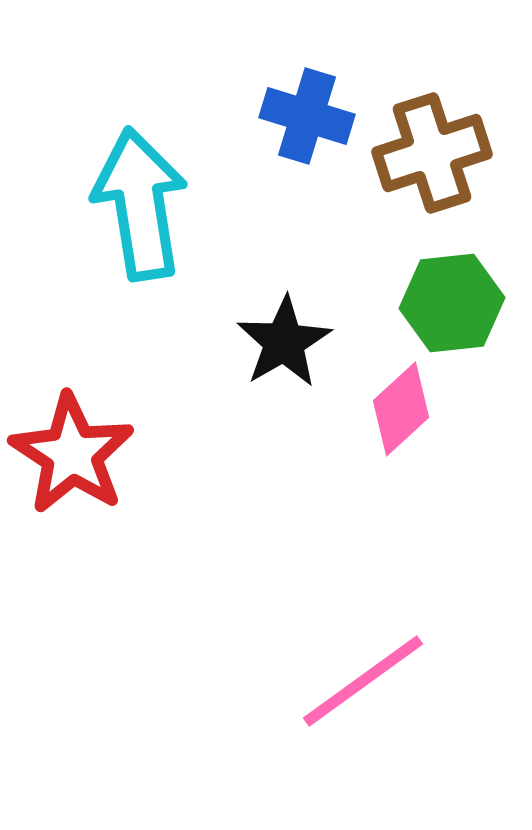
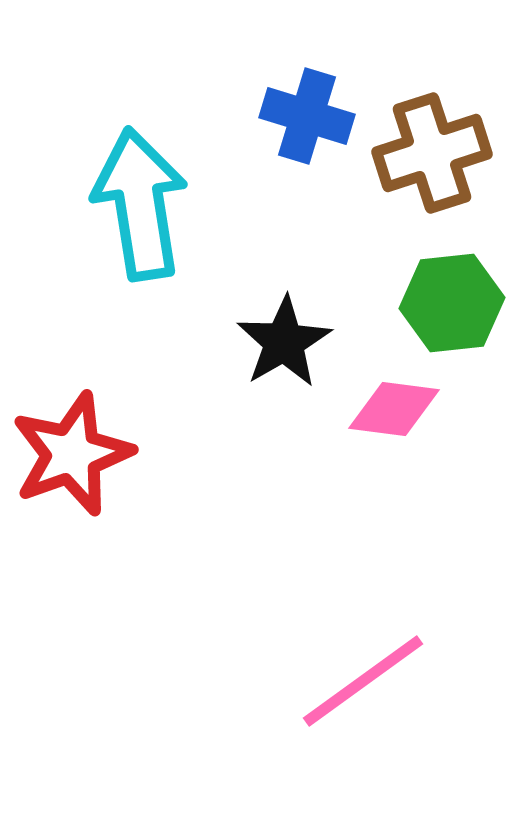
pink diamond: moved 7 px left; rotated 50 degrees clockwise
red star: rotated 19 degrees clockwise
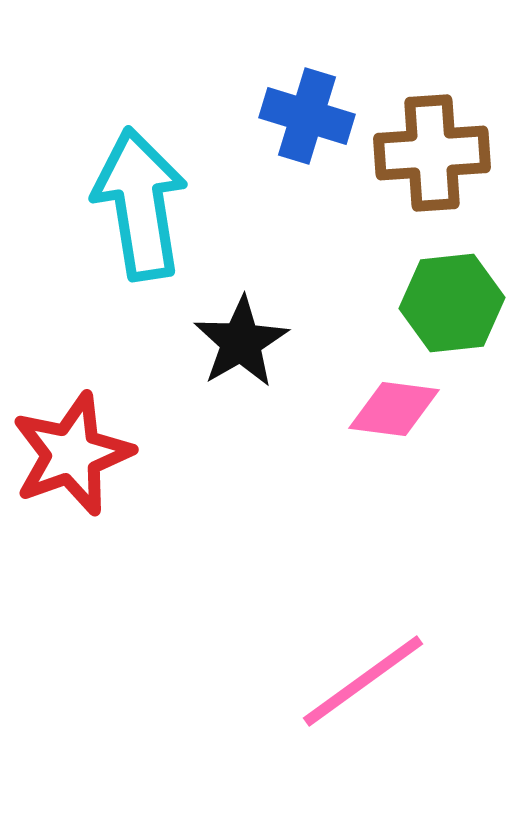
brown cross: rotated 14 degrees clockwise
black star: moved 43 px left
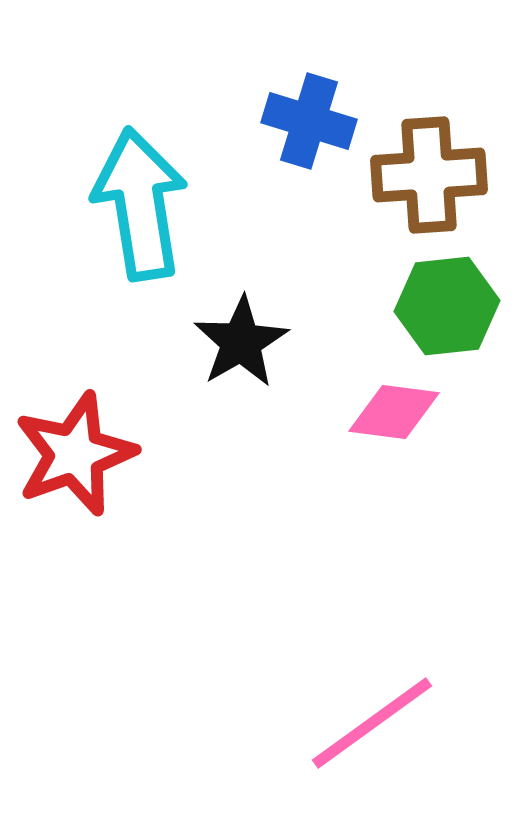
blue cross: moved 2 px right, 5 px down
brown cross: moved 3 px left, 22 px down
green hexagon: moved 5 px left, 3 px down
pink diamond: moved 3 px down
red star: moved 3 px right
pink line: moved 9 px right, 42 px down
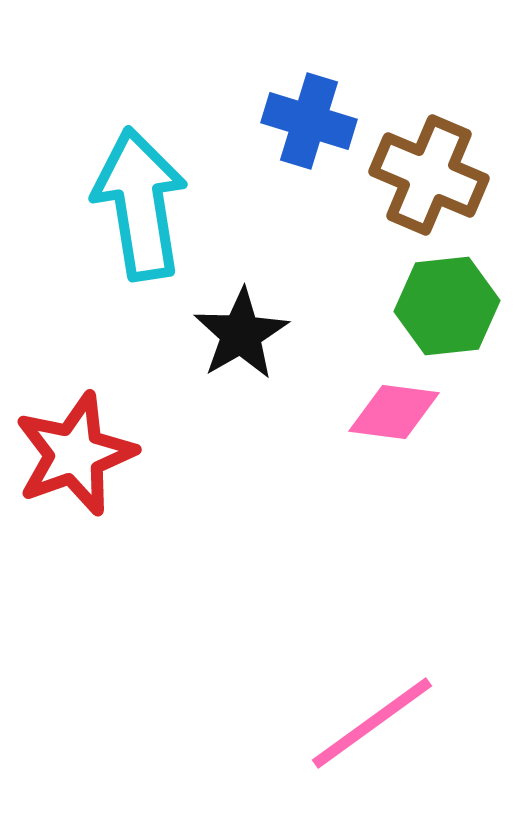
brown cross: rotated 27 degrees clockwise
black star: moved 8 px up
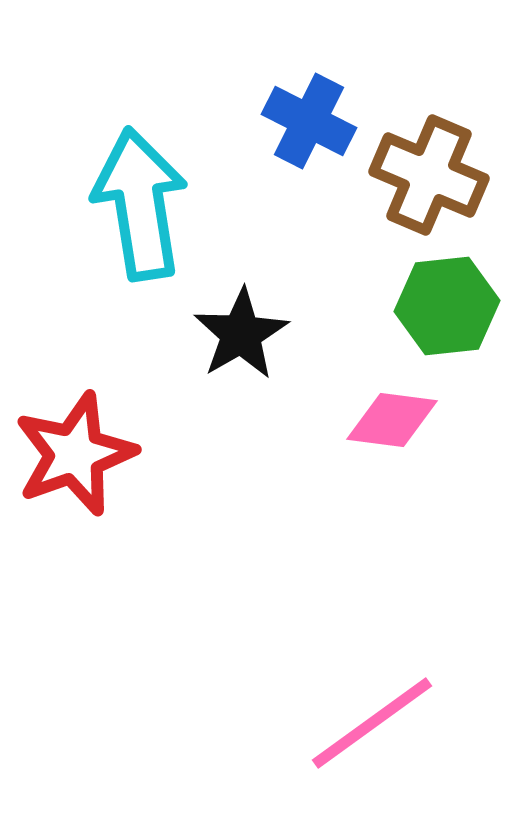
blue cross: rotated 10 degrees clockwise
pink diamond: moved 2 px left, 8 px down
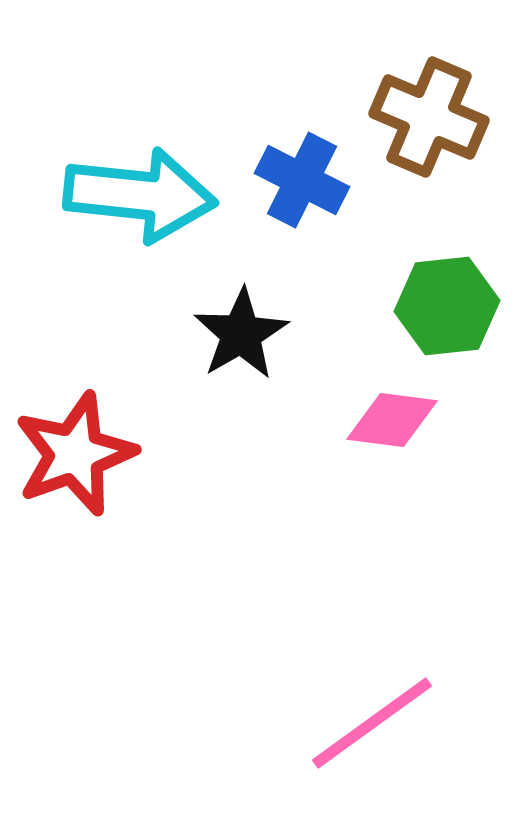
blue cross: moved 7 px left, 59 px down
brown cross: moved 58 px up
cyan arrow: moved 9 px up; rotated 105 degrees clockwise
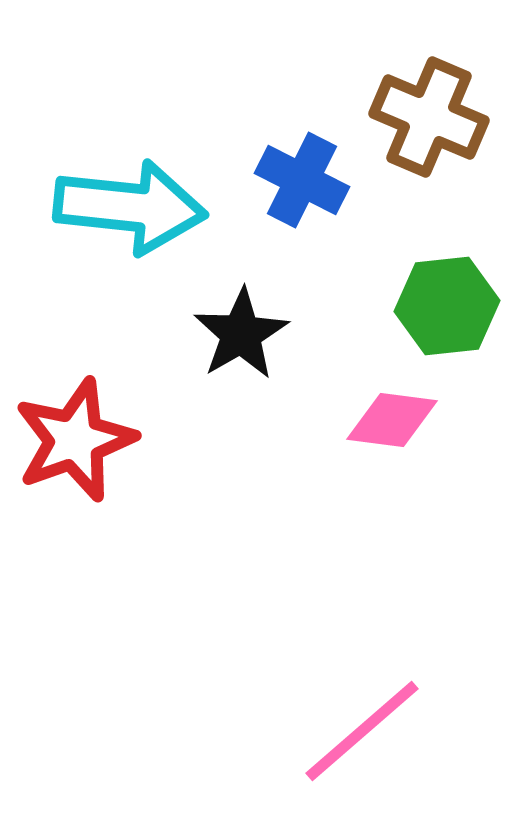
cyan arrow: moved 10 px left, 12 px down
red star: moved 14 px up
pink line: moved 10 px left, 8 px down; rotated 5 degrees counterclockwise
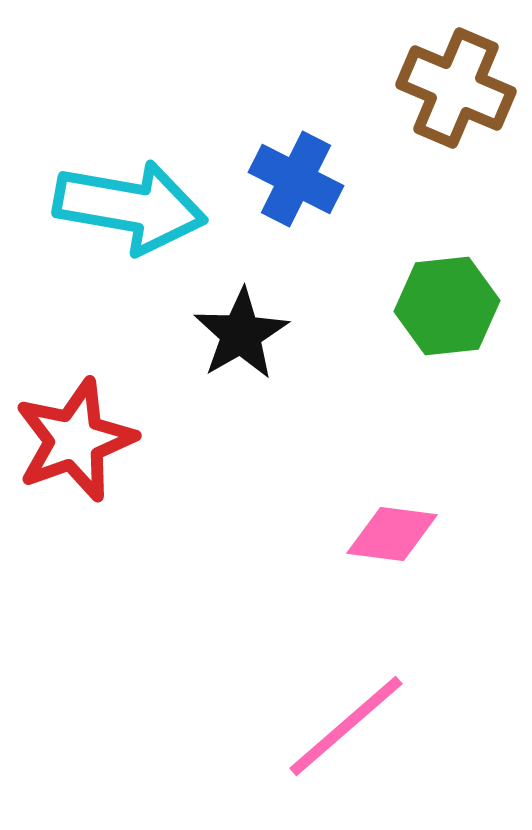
brown cross: moved 27 px right, 29 px up
blue cross: moved 6 px left, 1 px up
cyan arrow: rotated 4 degrees clockwise
pink diamond: moved 114 px down
pink line: moved 16 px left, 5 px up
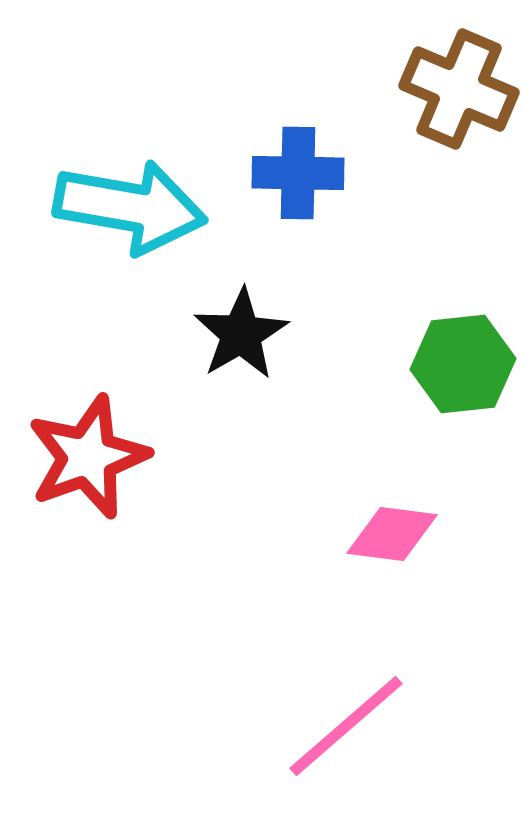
brown cross: moved 3 px right, 1 px down
blue cross: moved 2 px right, 6 px up; rotated 26 degrees counterclockwise
green hexagon: moved 16 px right, 58 px down
red star: moved 13 px right, 17 px down
